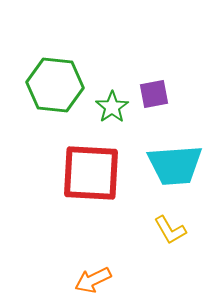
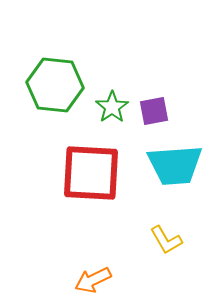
purple square: moved 17 px down
yellow L-shape: moved 4 px left, 10 px down
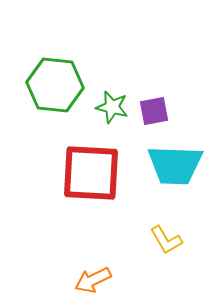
green star: rotated 24 degrees counterclockwise
cyan trapezoid: rotated 6 degrees clockwise
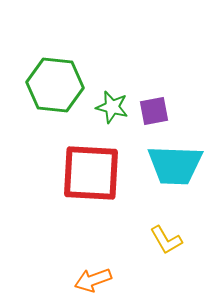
orange arrow: rotated 6 degrees clockwise
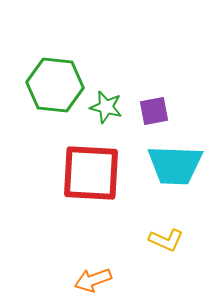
green star: moved 6 px left
yellow L-shape: rotated 36 degrees counterclockwise
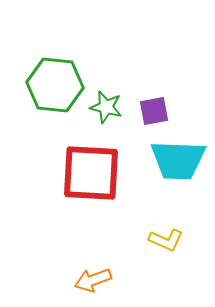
cyan trapezoid: moved 3 px right, 5 px up
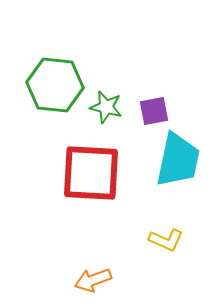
cyan trapezoid: rotated 80 degrees counterclockwise
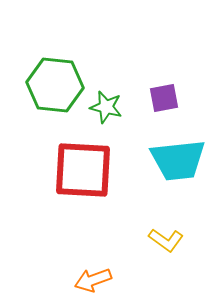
purple square: moved 10 px right, 13 px up
cyan trapezoid: rotated 72 degrees clockwise
red square: moved 8 px left, 3 px up
yellow L-shape: rotated 12 degrees clockwise
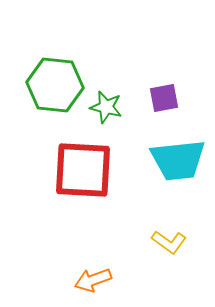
yellow L-shape: moved 3 px right, 2 px down
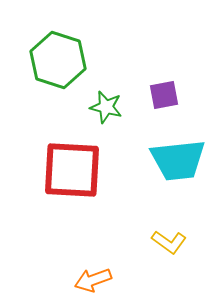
green hexagon: moved 3 px right, 25 px up; rotated 12 degrees clockwise
purple square: moved 3 px up
red square: moved 11 px left
